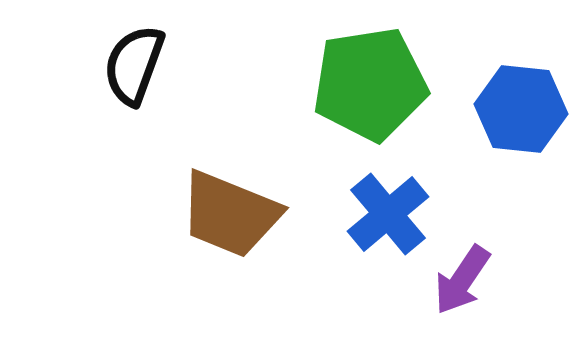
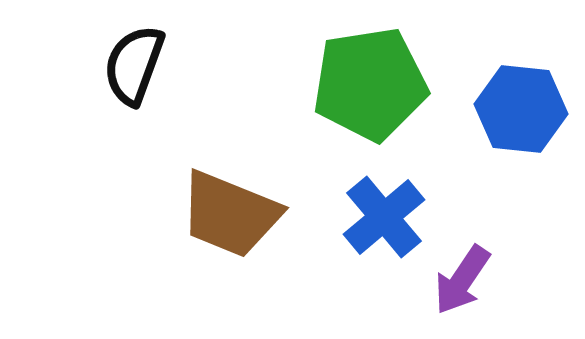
blue cross: moved 4 px left, 3 px down
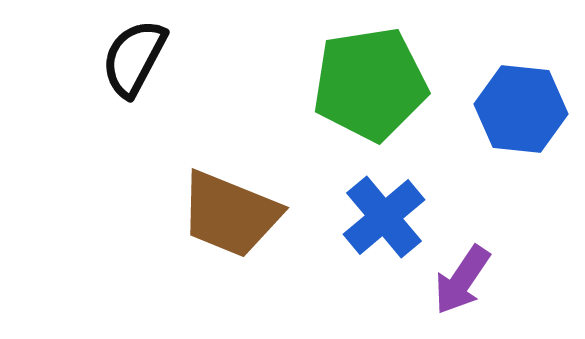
black semicircle: moved 7 px up; rotated 8 degrees clockwise
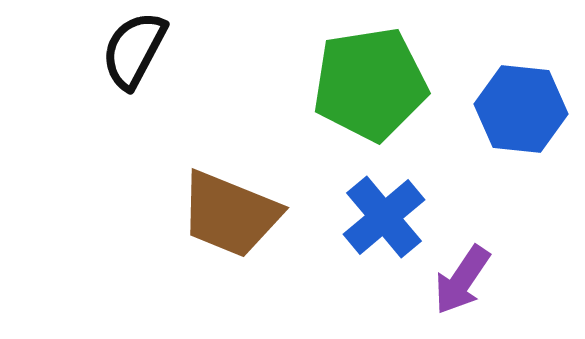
black semicircle: moved 8 px up
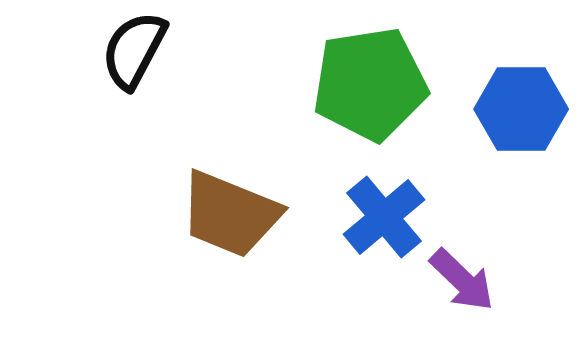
blue hexagon: rotated 6 degrees counterclockwise
purple arrow: rotated 80 degrees counterclockwise
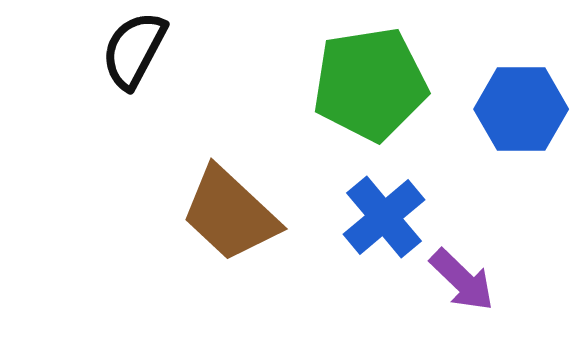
brown trapezoid: rotated 21 degrees clockwise
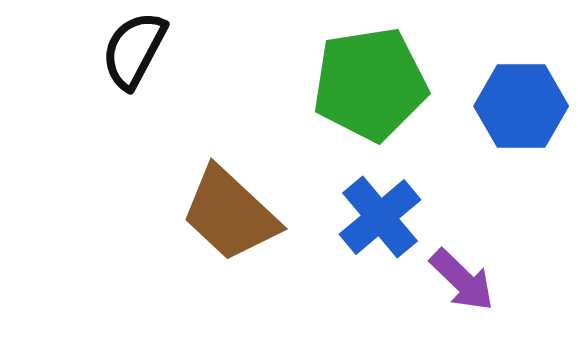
blue hexagon: moved 3 px up
blue cross: moved 4 px left
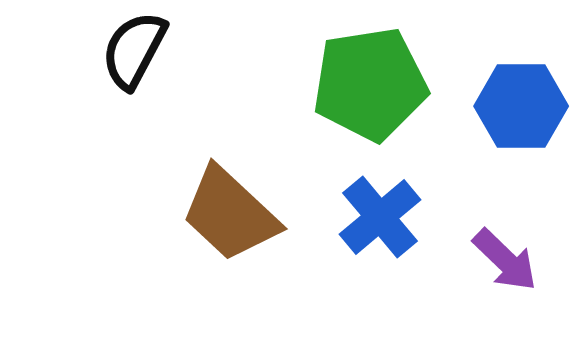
purple arrow: moved 43 px right, 20 px up
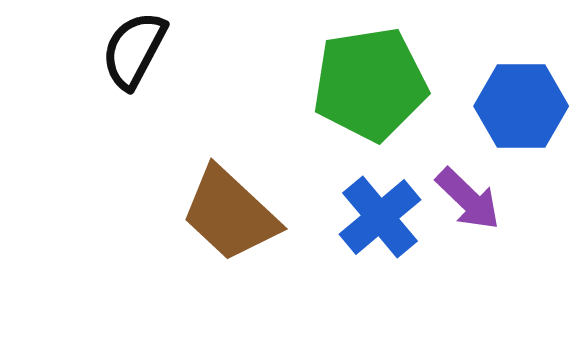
purple arrow: moved 37 px left, 61 px up
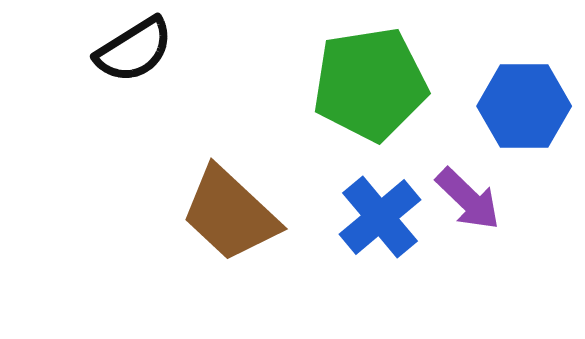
black semicircle: rotated 150 degrees counterclockwise
blue hexagon: moved 3 px right
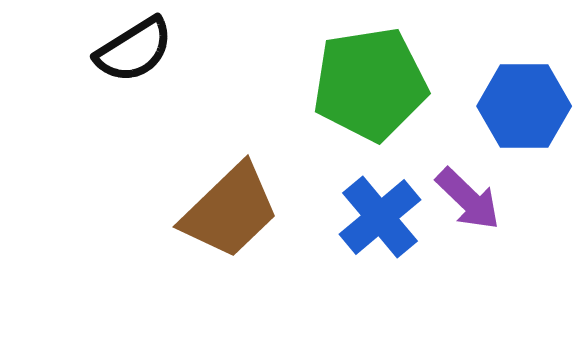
brown trapezoid: moved 3 px up; rotated 87 degrees counterclockwise
